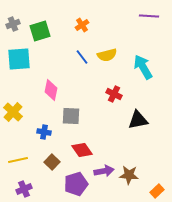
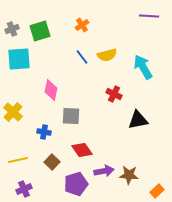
gray cross: moved 1 px left, 5 px down
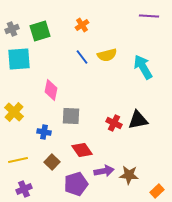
red cross: moved 29 px down
yellow cross: moved 1 px right
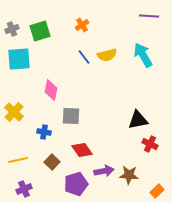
blue line: moved 2 px right
cyan arrow: moved 12 px up
red cross: moved 36 px right, 21 px down
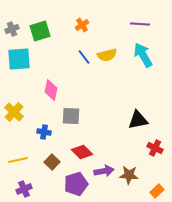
purple line: moved 9 px left, 8 px down
red cross: moved 5 px right, 4 px down
red diamond: moved 2 px down; rotated 10 degrees counterclockwise
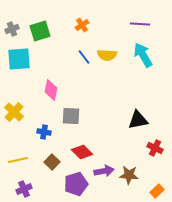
yellow semicircle: rotated 18 degrees clockwise
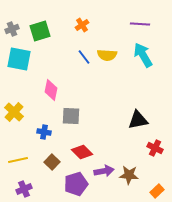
cyan square: rotated 15 degrees clockwise
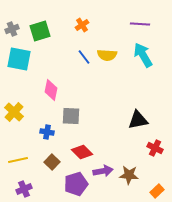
blue cross: moved 3 px right
purple arrow: moved 1 px left
